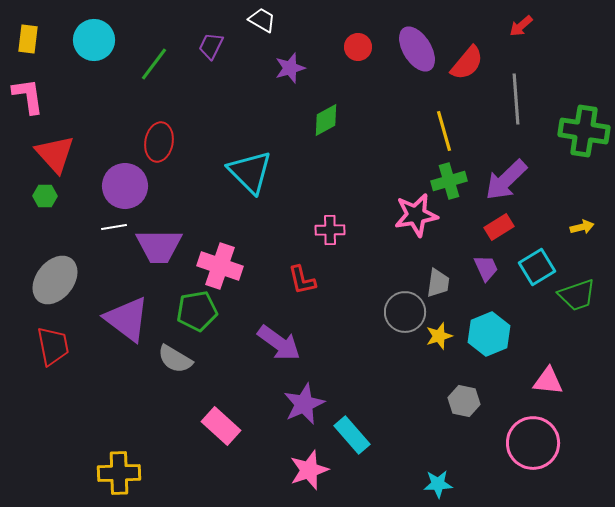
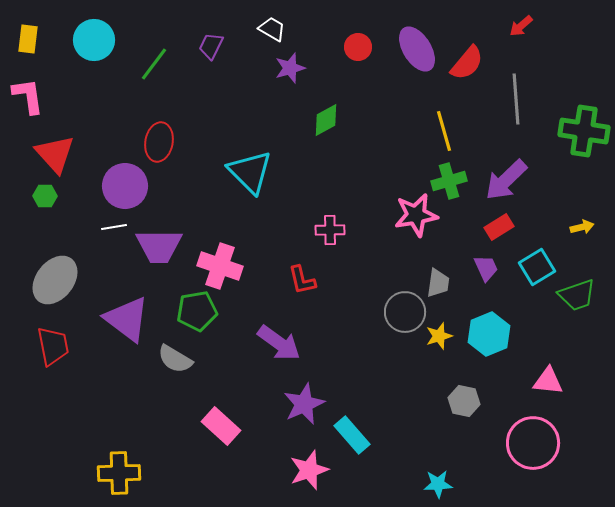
white trapezoid at (262, 20): moved 10 px right, 9 px down
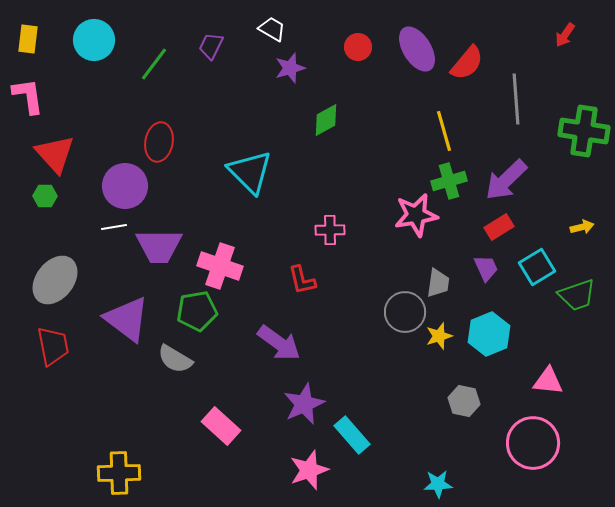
red arrow at (521, 26): moved 44 px right, 9 px down; rotated 15 degrees counterclockwise
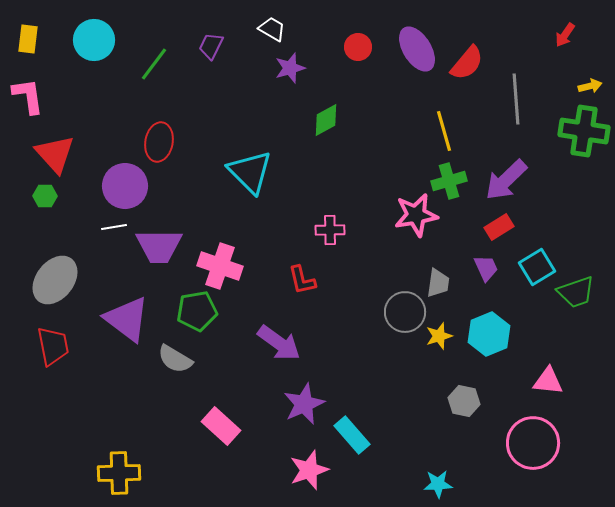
yellow arrow at (582, 227): moved 8 px right, 141 px up
green trapezoid at (577, 295): moved 1 px left, 3 px up
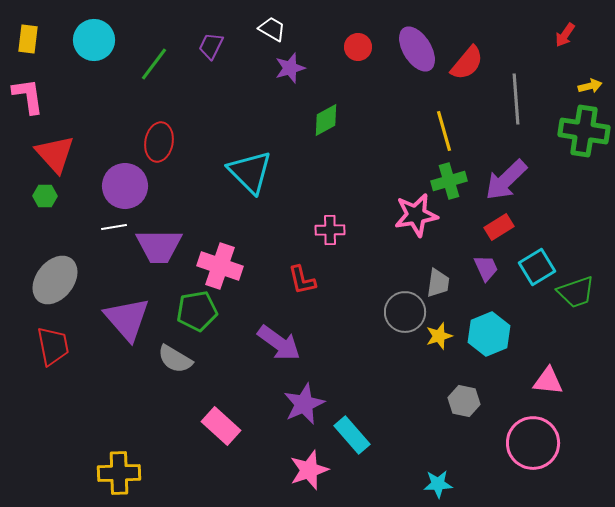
purple triangle at (127, 319): rotated 12 degrees clockwise
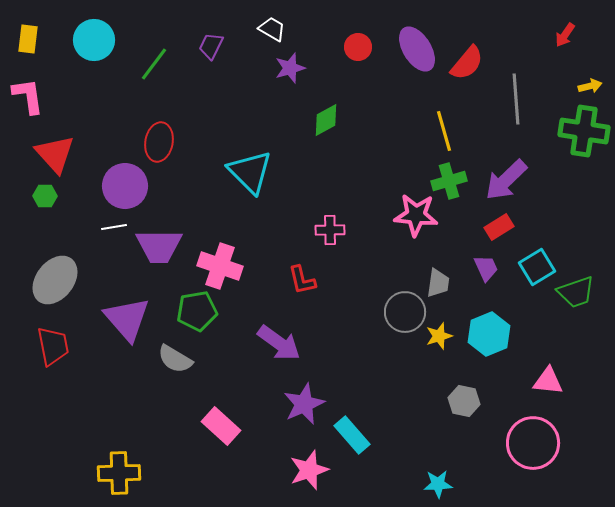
pink star at (416, 215): rotated 15 degrees clockwise
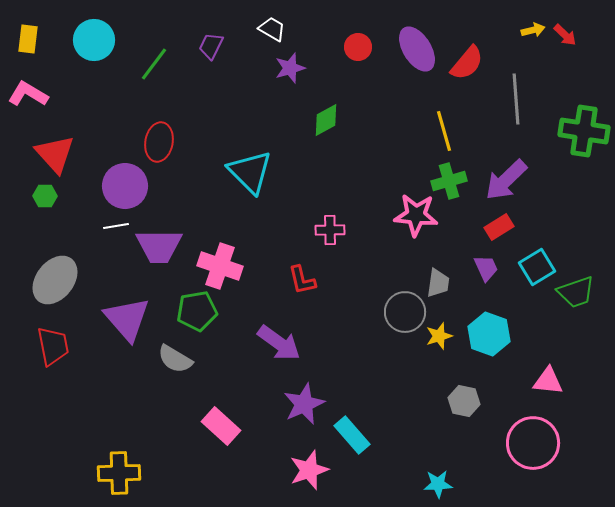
red arrow at (565, 35): rotated 80 degrees counterclockwise
yellow arrow at (590, 86): moved 57 px left, 56 px up
pink L-shape at (28, 96): moved 2 px up; rotated 51 degrees counterclockwise
white line at (114, 227): moved 2 px right, 1 px up
cyan hexagon at (489, 334): rotated 18 degrees counterclockwise
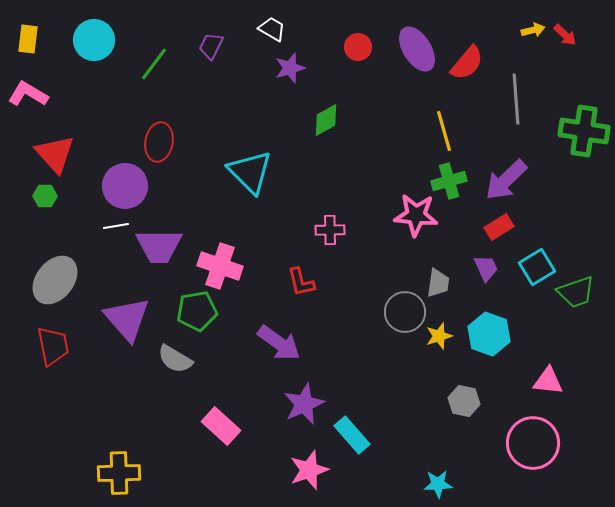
red L-shape at (302, 280): moved 1 px left, 2 px down
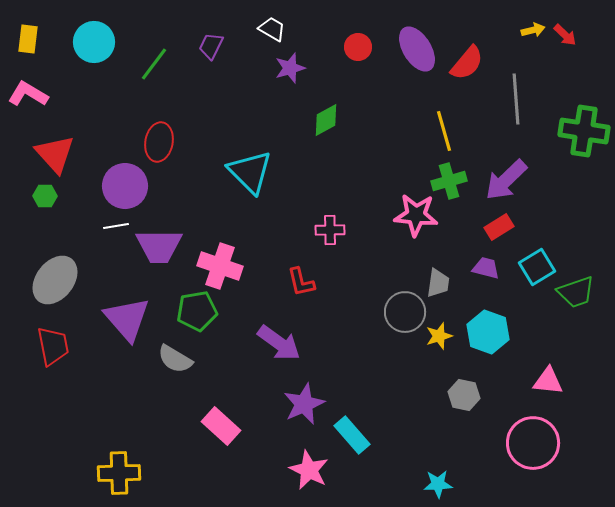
cyan circle at (94, 40): moved 2 px down
purple trapezoid at (486, 268): rotated 52 degrees counterclockwise
cyan hexagon at (489, 334): moved 1 px left, 2 px up
gray hexagon at (464, 401): moved 6 px up
pink star at (309, 470): rotated 27 degrees counterclockwise
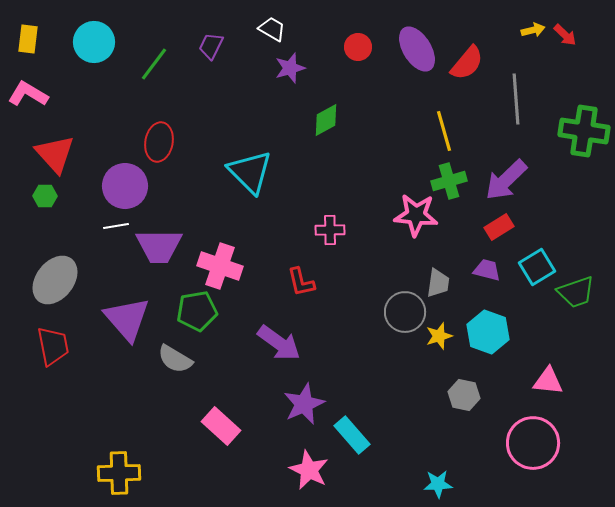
purple trapezoid at (486, 268): moved 1 px right, 2 px down
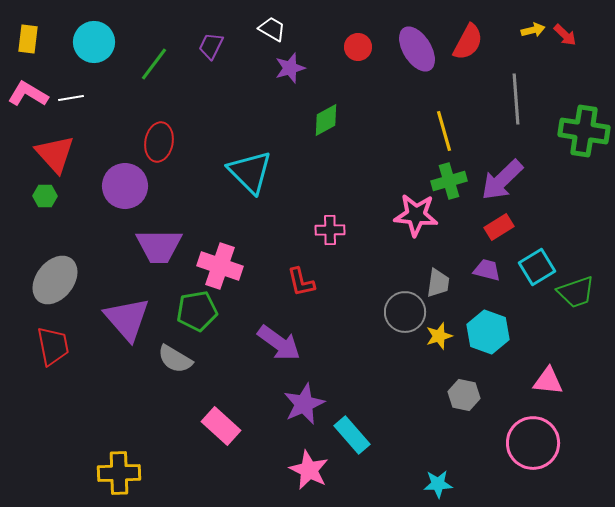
red semicircle at (467, 63): moved 1 px right, 21 px up; rotated 12 degrees counterclockwise
purple arrow at (506, 180): moved 4 px left
white line at (116, 226): moved 45 px left, 128 px up
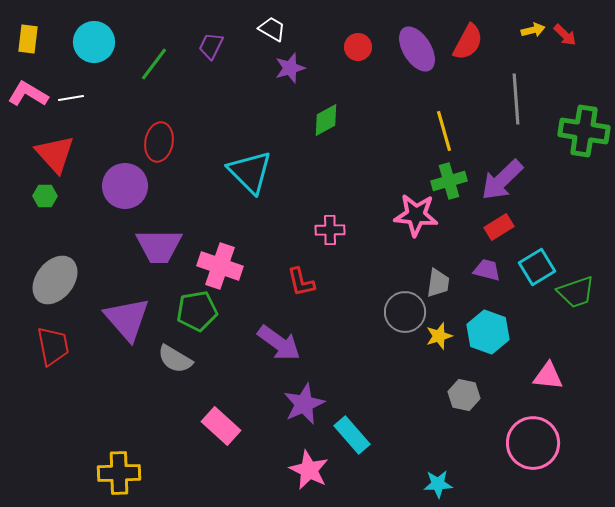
pink triangle at (548, 381): moved 5 px up
